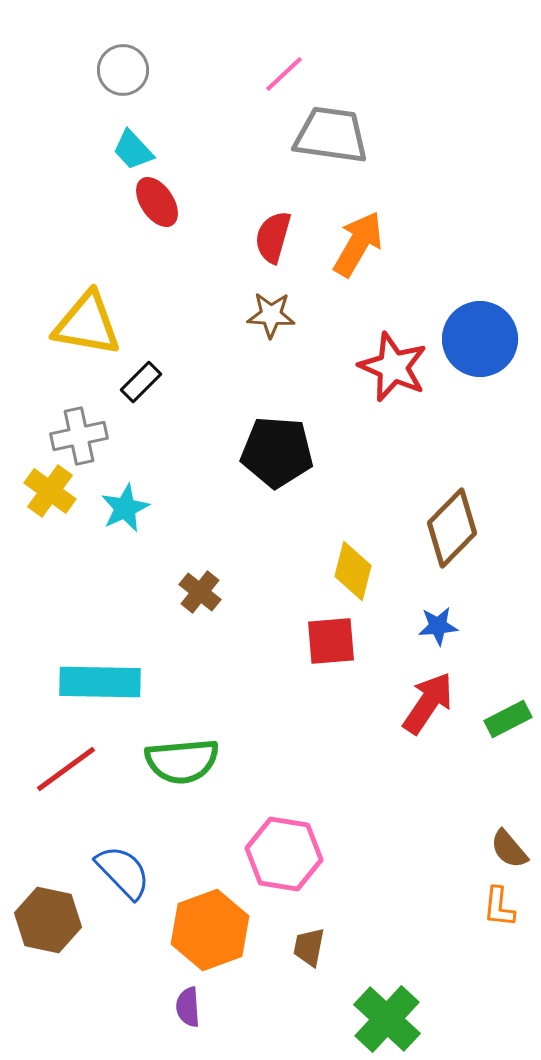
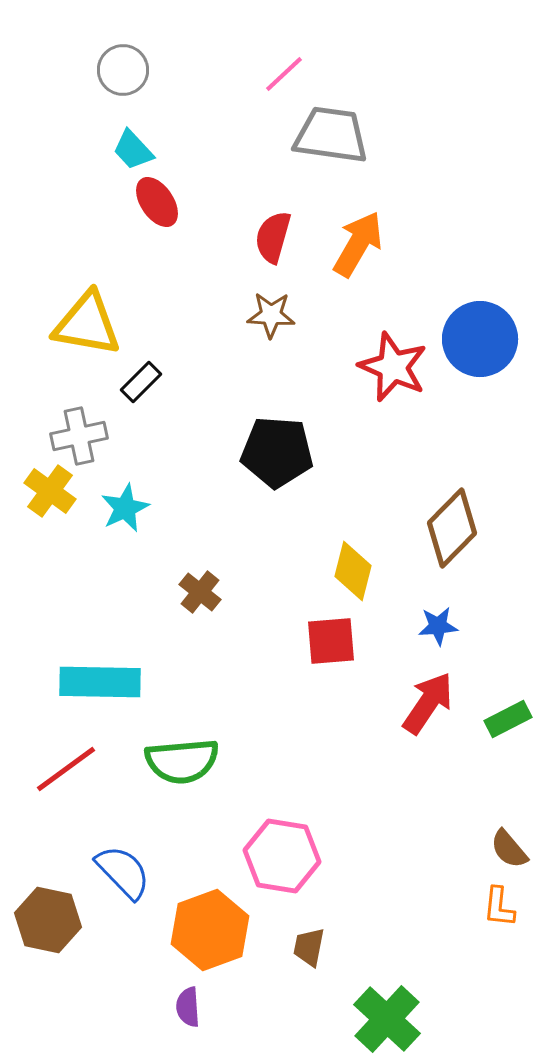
pink hexagon: moved 2 px left, 2 px down
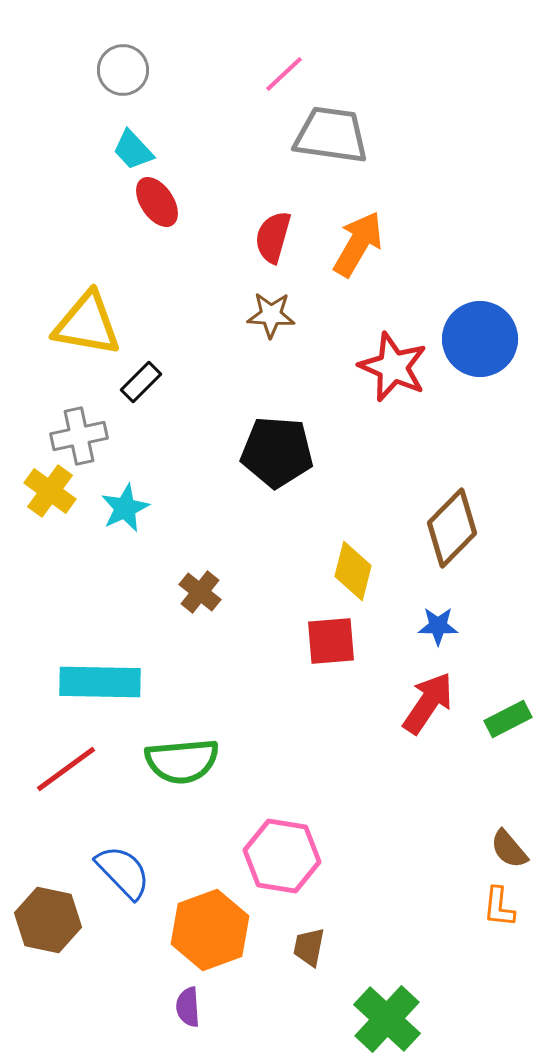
blue star: rotated 6 degrees clockwise
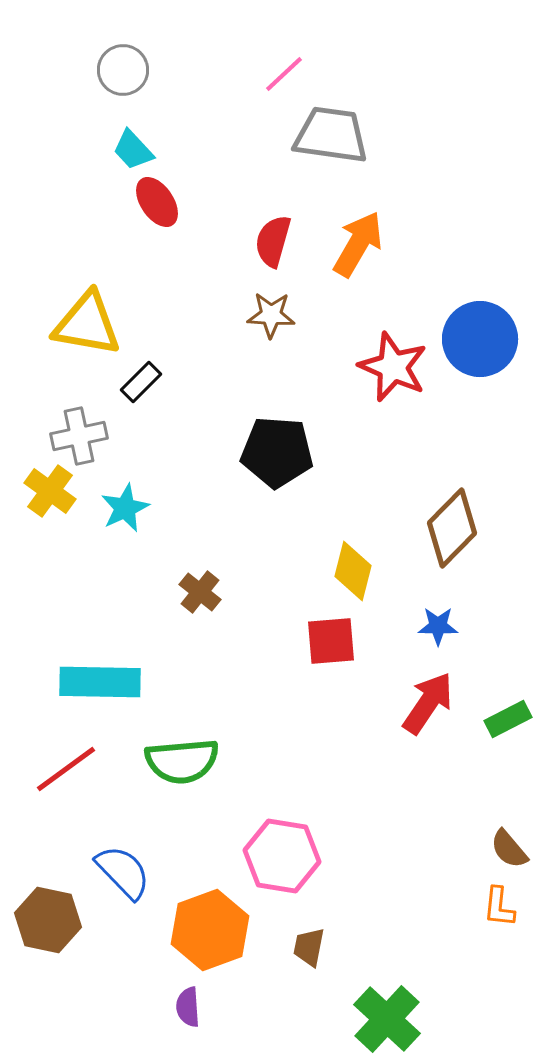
red semicircle: moved 4 px down
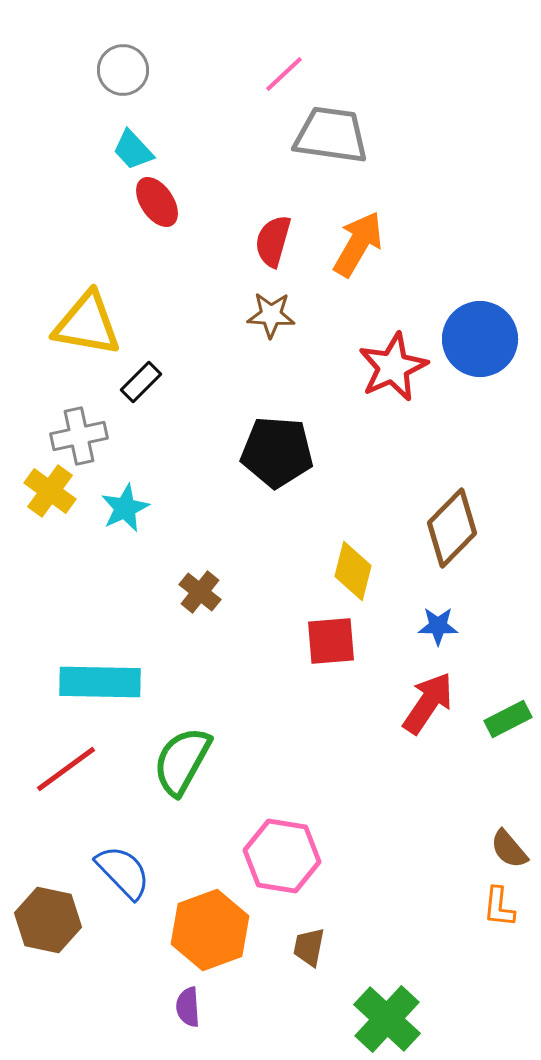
red star: rotated 24 degrees clockwise
green semicircle: rotated 124 degrees clockwise
